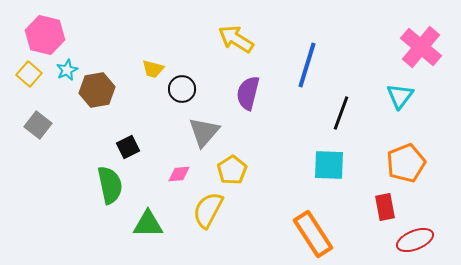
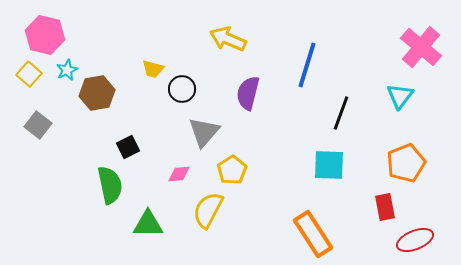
yellow arrow: moved 8 px left; rotated 9 degrees counterclockwise
brown hexagon: moved 3 px down
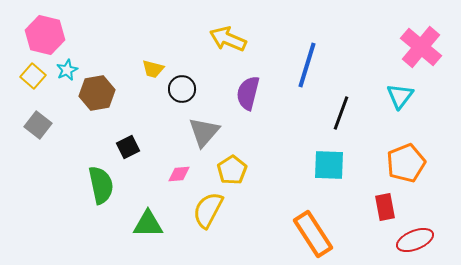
yellow square: moved 4 px right, 2 px down
green semicircle: moved 9 px left
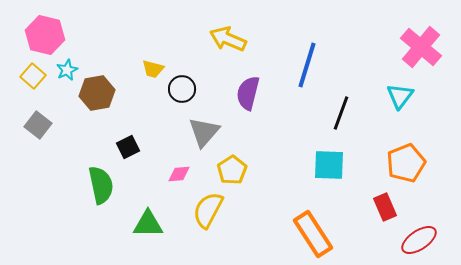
red rectangle: rotated 12 degrees counterclockwise
red ellipse: moved 4 px right; rotated 12 degrees counterclockwise
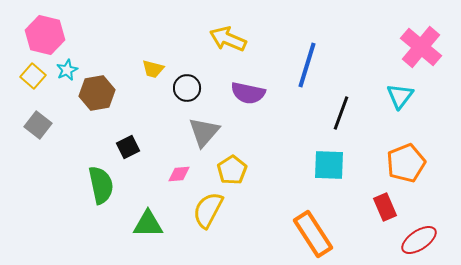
black circle: moved 5 px right, 1 px up
purple semicircle: rotated 92 degrees counterclockwise
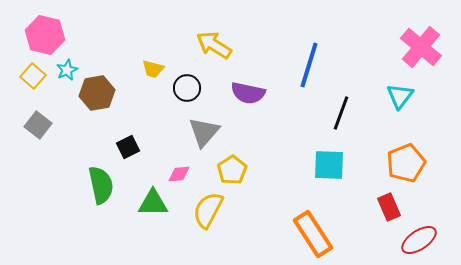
yellow arrow: moved 14 px left, 6 px down; rotated 9 degrees clockwise
blue line: moved 2 px right
red rectangle: moved 4 px right
green triangle: moved 5 px right, 21 px up
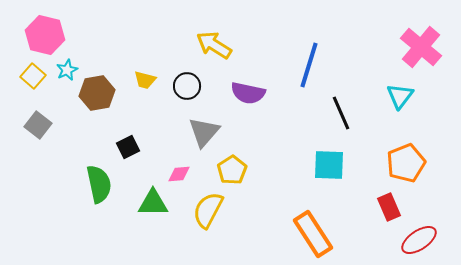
yellow trapezoid: moved 8 px left, 11 px down
black circle: moved 2 px up
black line: rotated 44 degrees counterclockwise
green semicircle: moved 2 px left, 1 px up
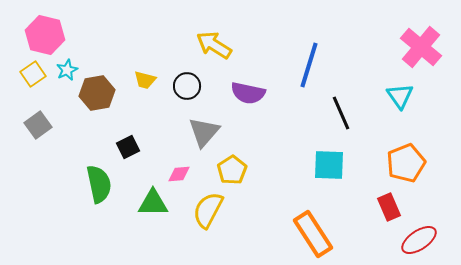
yellow square: moved 2 px up; rotated 15 degrees clockwise
cyan triangle: rotated 12 degrees counterclockwise
gray square: rotated 16 degrees clockwise
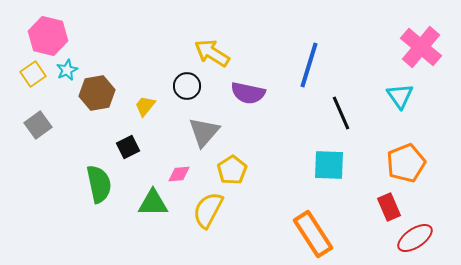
pink hexagon: moved 3 px right, 1 px down
yellow arrow: moved 2 px left, 8 px down
yellow trapezoid: moved 26 px down; rotated 115 degrees clockwise
red ellipse: moved 4 px left, 2 px up
